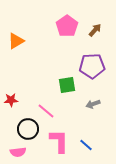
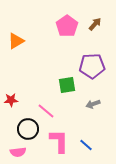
brown arrow: moved 6 px up
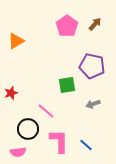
purple pentagon: rotated 15 degrees clockwise
red star: moved 7 px up; rotated 16 degrees counterclockwise
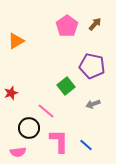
green square: moved 1 px left, 1 px down; rotated 30 degrees counterclockwise
black circle: moved 1 px right, 1 px up
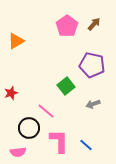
brown arrow: moved 1 px left
purple pentagon: moved 1 px up
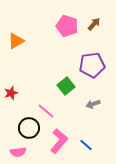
pink pentagon: rotated 20 degrees counterclockwise
purple pentagon: rotated 20 degrees counterclockwise
pink L-shape: rotated 40 degrees clockwise
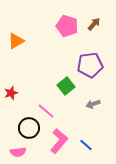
purple pentagon: moved 2 px left
